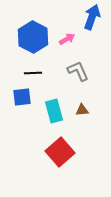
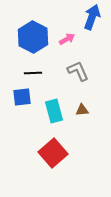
red square: moved 7 px left, 1 px down
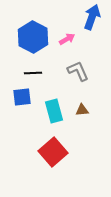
red square: moved 1 px up
